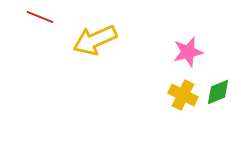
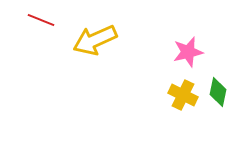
red line: moved 1 px right, 3 px down
green diamond: rotated 56 degrees counterclockwise
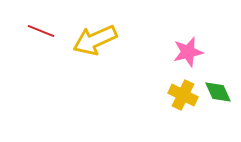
red line: moved 11 px down
green diamond: rotated 36 degrees counterclockwise
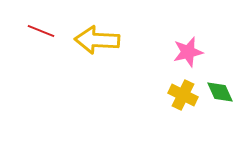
yellow arrow: moved 2 px right; rotated 27 degrees clockwise
green diamond: moved 2 px right
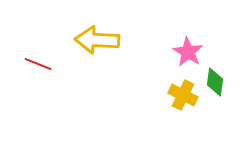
red line: moved 3 px left, 33 px down
pink star: rotated 28 degrees counterclockwise
green diamond: moved 5 px left, 10 px up; rotated 32 degrees clockwise
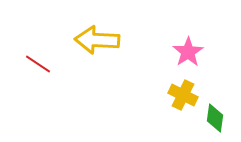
pink star: rotated 8 degrees clockwise
red line: rotated 12 degrees clockwise
green diamond: moved 36 px down
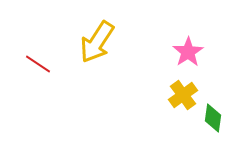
yellow arrow: moved 2 px down; rotated 60 degrees counterclockwise
yellow cross: rotated 28 degrees clockwise
green diamond: moved 2 px left
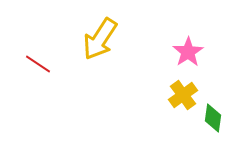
yellow arrow: moved 3 px right, 3 px up
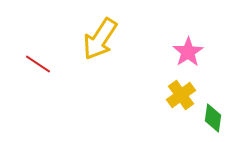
yellow cross: moved 2 px left
